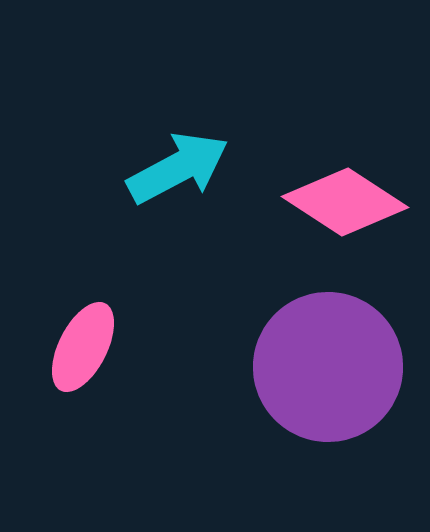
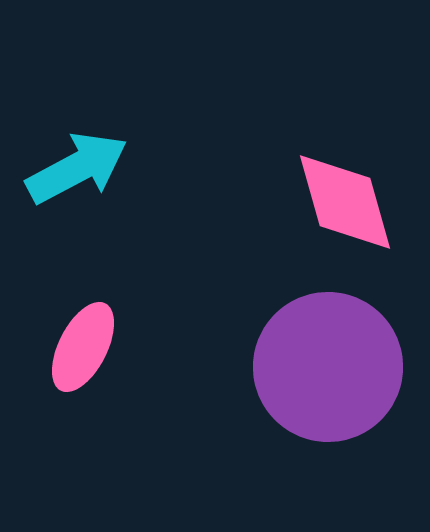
cyan arrow: moved 101 px left
pink diamond: rotated 41 degrees clockwise
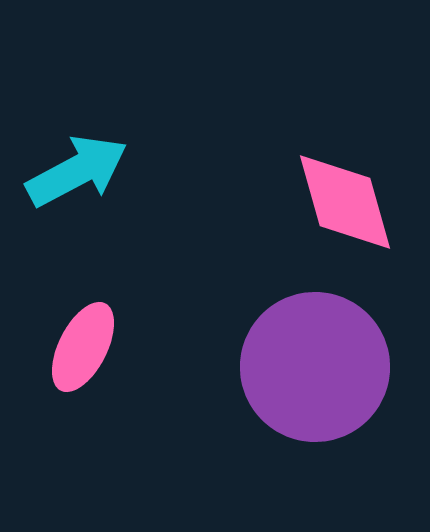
cyan arrow: moved 3 px down
purple circle: moved 13 px left
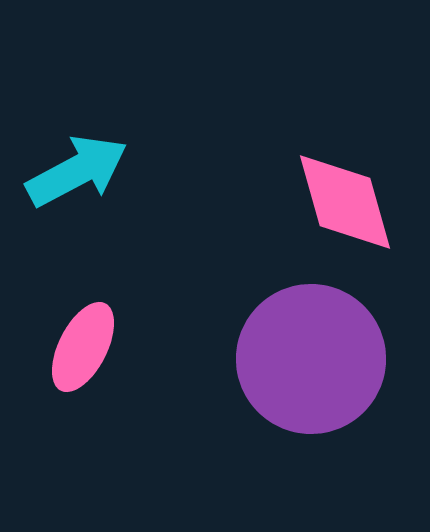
purple circle: moved 4 px left, 8 px up
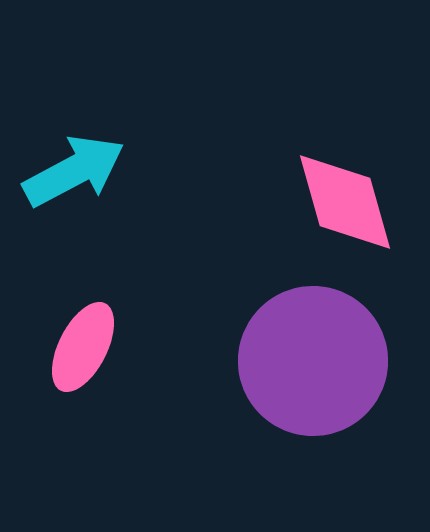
cyan arrow: moved 3 px left
purple circle: moved 2 px right, 2 px down
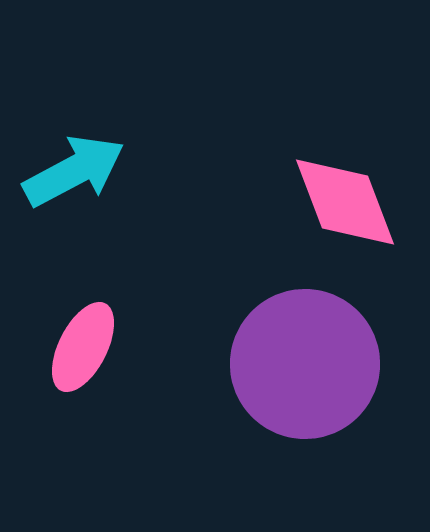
pink diamond: rotated 5 degrees counterclockwise
purple circle: moved 8 px left, 3 px down
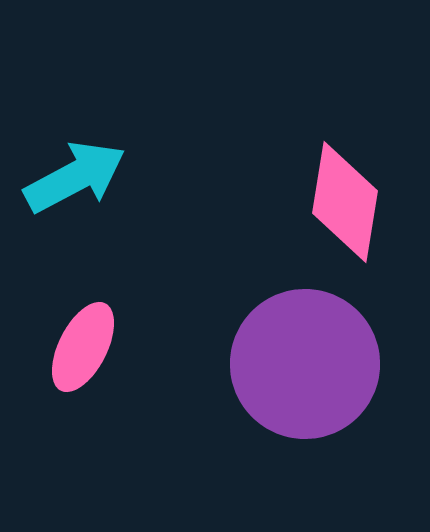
cyan arrow: moved 1 px right, 6 px down
pink diamond: rotated 30 degrees clockwise
